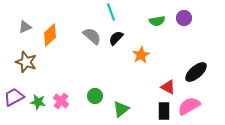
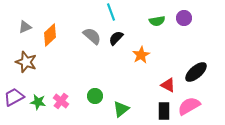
red triangle: moved 2 px up
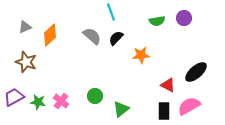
orange star: rotated 24 degrees clockwise
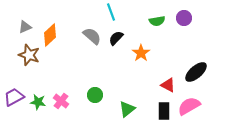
orange star: moved 2 px up; rotated 30 degrees counterclockwise
brown star: moved 3 px right, 7 px up
green circle: moved 1 px up
green triangle: moved 6 px right
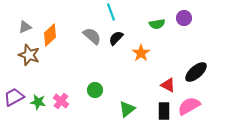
green semicircle: moved 3 px down
green circle: moved 5 px up
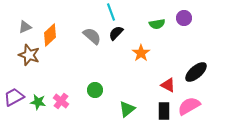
black semicircle: moved 5 px up
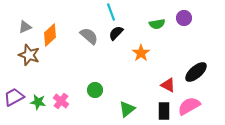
gray semicircle: moved 3 px left
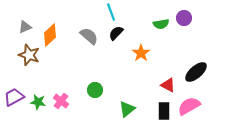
green semicircle: moved 4 px right
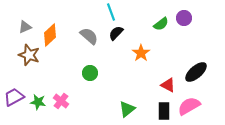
green semicircle: rotated 28 degrees counterclockwise
green circle: moved 5 px left, 17 px up
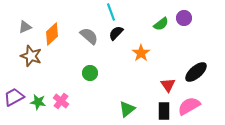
orange diamond: moved 2 px right, 1 px up
brown star: moved 2 px right, 1 px down
red triangle: rotated 28 degrees clockwise
